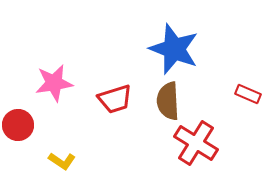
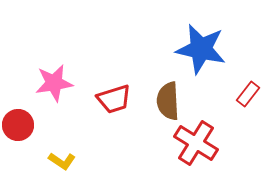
blue star: moved 27 px right; rotated 9 degrees counterclockwise
red rectangle: rotated 75 degrees counterclockwise
red trapezoid: moved 1 px left
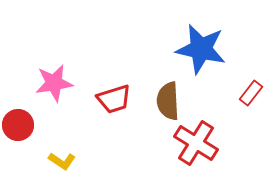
red rectangle: moved 3 px right, 1 px up
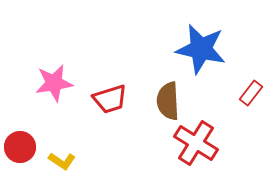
red trapezoid: moved 4 px left
red circle: moved 2 px right, 22 px down
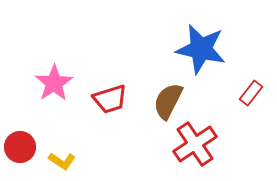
pink star: rotated 24 degrees counterclockwise
brown semicircle: rotated 30 degrees clockwise
red cross: moved 1 px left, 1 px down; rotated 24 degrees clockwise
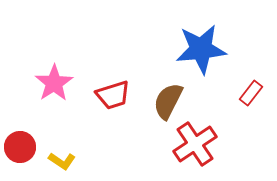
blue star: rotated 18 degrees counterclockwise
red trapezoid: moved 3 px right, 4 px up
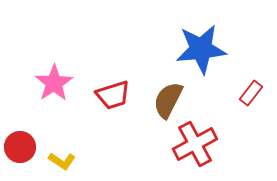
brown semicircle: moved 1 px up
red cross: rotated 6 degrees clockwise
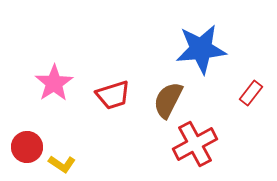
red circle: moved 7 px right
yellow L-shape: moved 3 px down
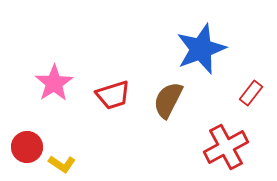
blue star: rotated 15 degrees counterclockwise
red cross: moved 31 px right, 3 px down
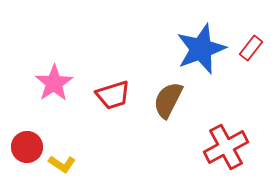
red rectangle: moved 45 px up
